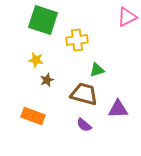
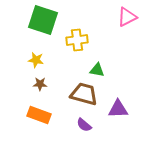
green triangle: rotated 28 degrees clockwise
brown star: moved 7 px left, 4 px down; rotated 24 degrees clockwise
orange rectangle: moved 6 px right, 1 px up
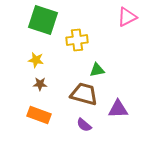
green triangle: rotated 21 degrees counterclockwise
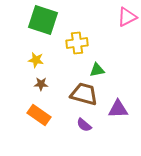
yellow cross: moved 3 px down
brown star: moved 1 px right
orange rectangle: rotated 15 degrees clockwise
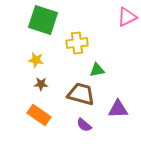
brown trapezoid: moved 3 px left
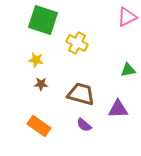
yellow cross: rotated 35 degrees clockwise
green triangle: moved 31 px right
orange rectangle: moved 11 px down
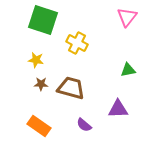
pink triangle: rotated 25 degrees counterclockwise
brown trapezoid: moved 10 px left, 6 px up
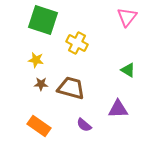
green triangle: rotated 42 degrees clockwise
